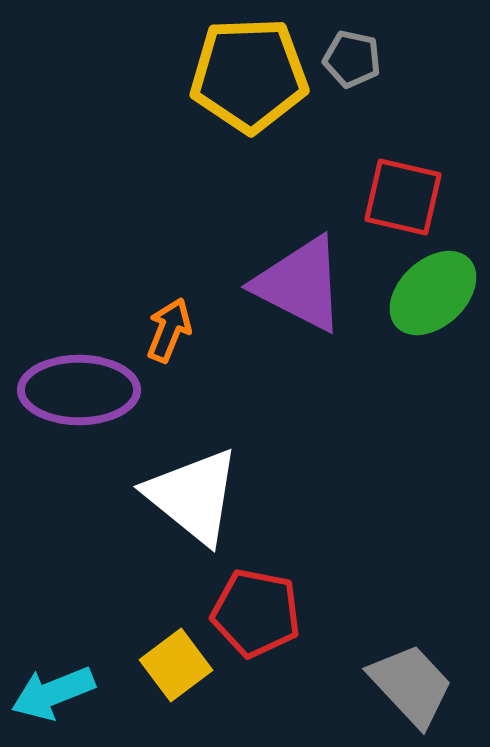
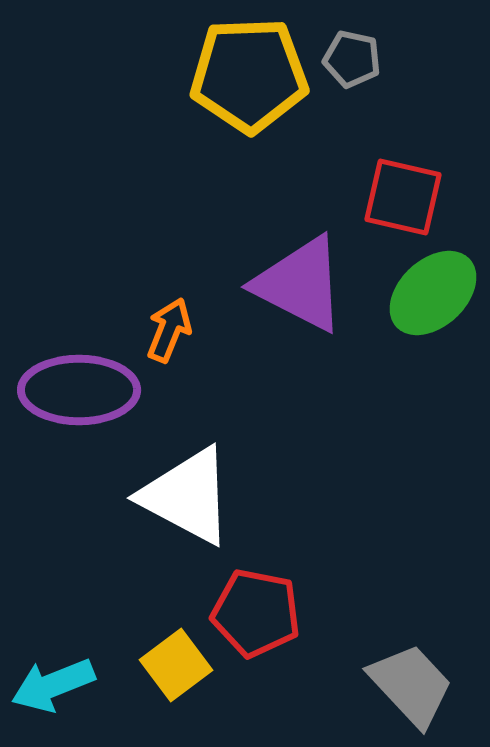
white triangle: moved 6 px left; rotated 11 degrees counterclockwise
cyan arrow: moved 8 px up
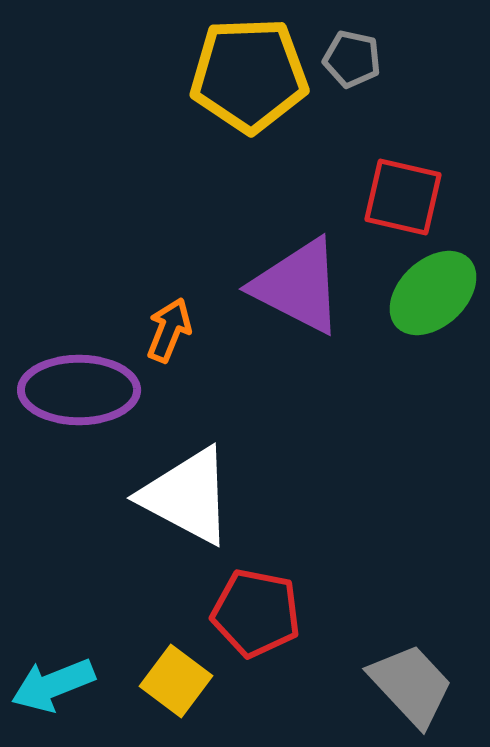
purple triangle: moved 2 px left, 2 px down
yellow square: moved 16 px down; rotated 16 degrees counterclockwise
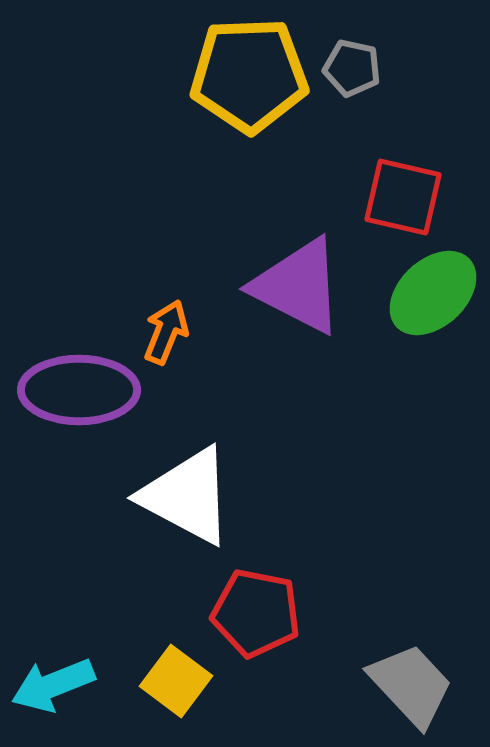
gray pentagon: moved 9 px down
orange arrow: moved 3 px left, 2 px down
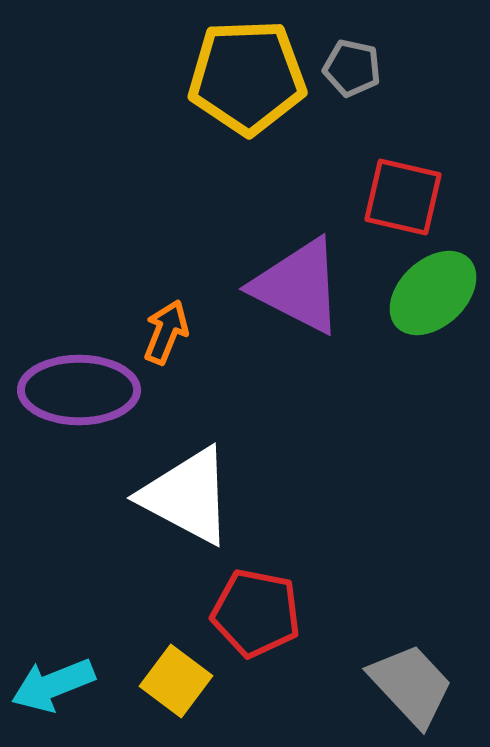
yellow pentagon: moved 2 px left, 2 px down
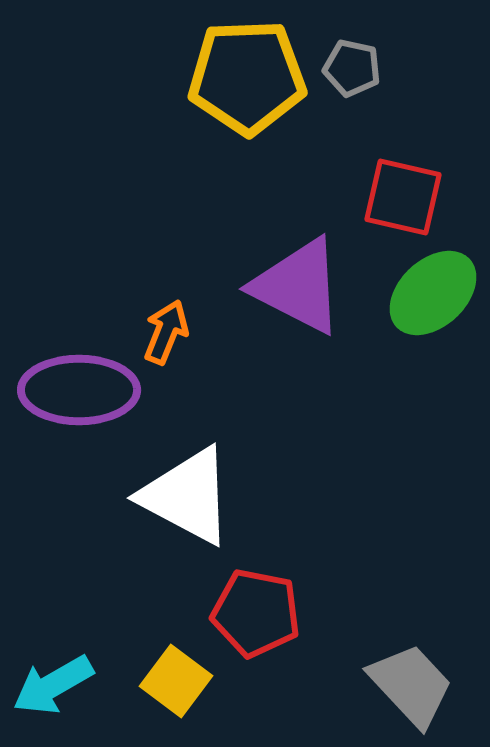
cyan arrow: rotated 8 degrees counterclockwise
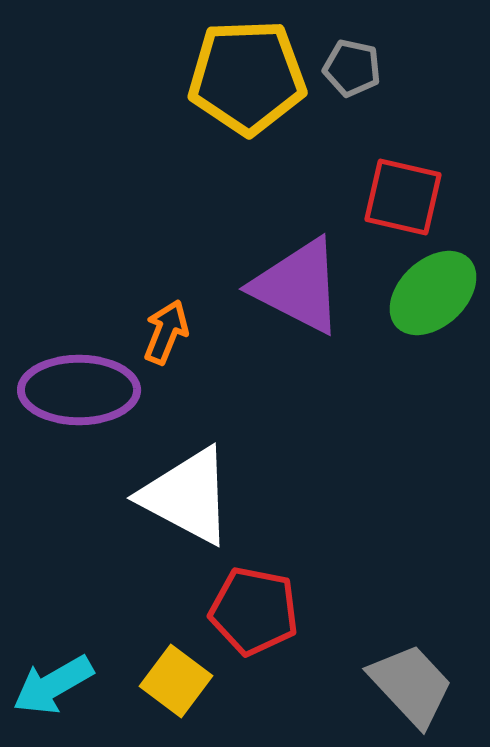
red pentagon: moved 2 px left, 2 px up
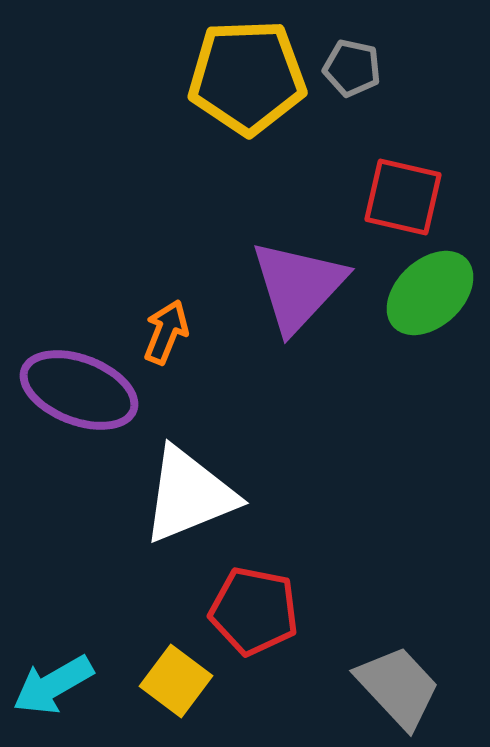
purple triangle: rotated 46 degrees clockwise
green ellipse: moved 3 px left
purple ellipse: rotated 21 degrees clockwise
white triangle: moved 2 px right, 1 px up; rotated 50 degrees counterclockwise
gray trapezoid: moved 13 px left, 2 px down
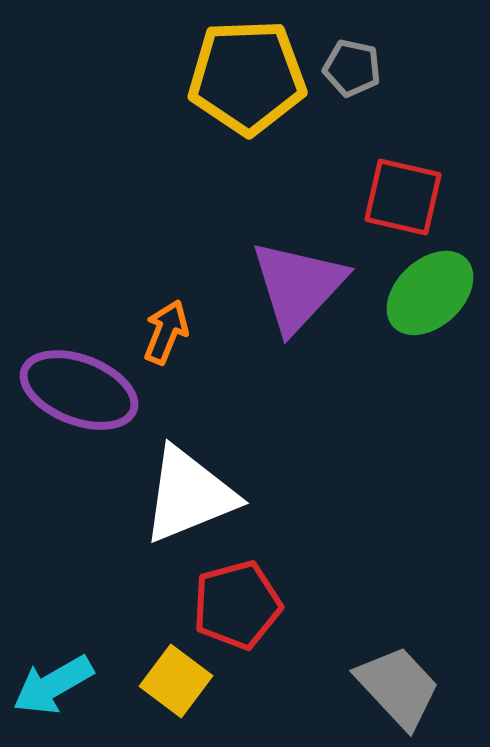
red pentagon: moved 17 px left, 6 px up; rotated 26 degrees counterclockwise
